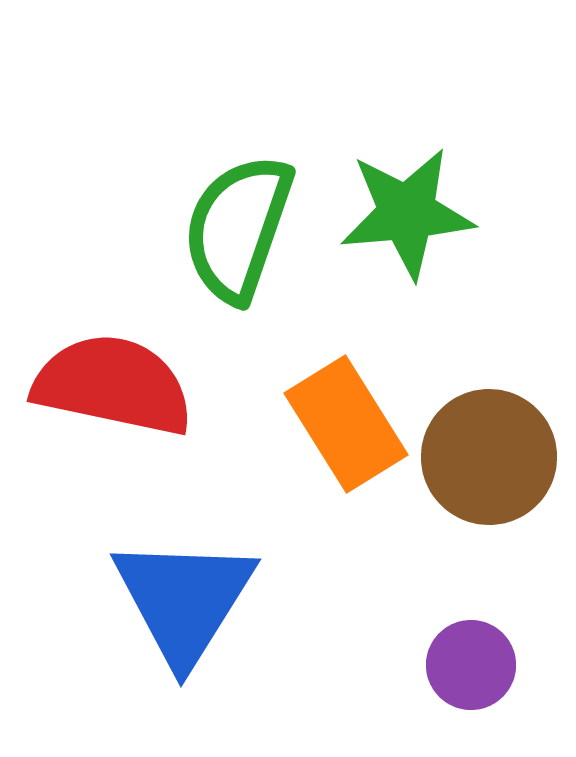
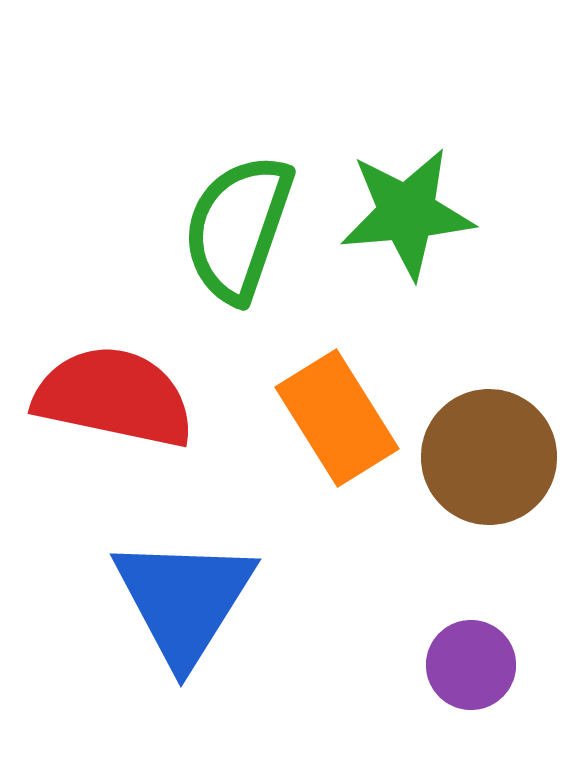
red semicircle: moved 1 px right, 12 px down
orange rectangle: moved 9 px left, 6 px up
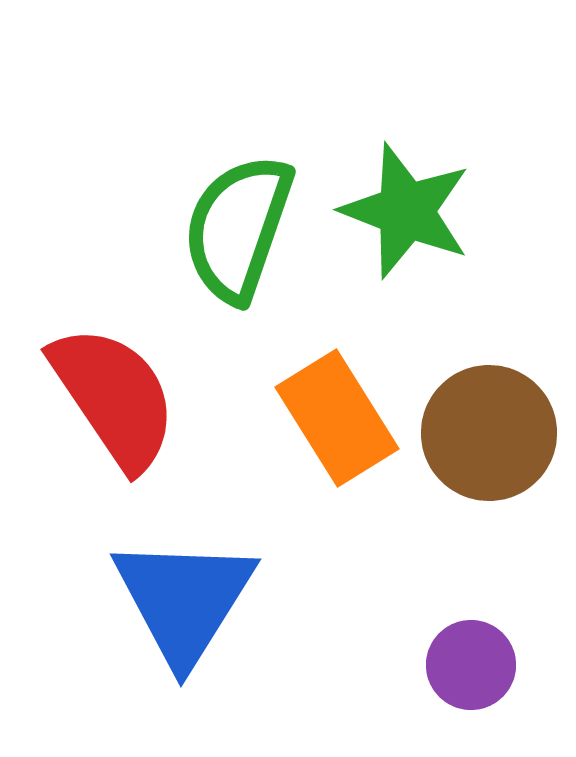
green star: moved 1 px left, 2 px up; rotated 26 degrees clockwise
red semicircle: rotated 44 degrees clockwise
brown circle: moved 24 px up
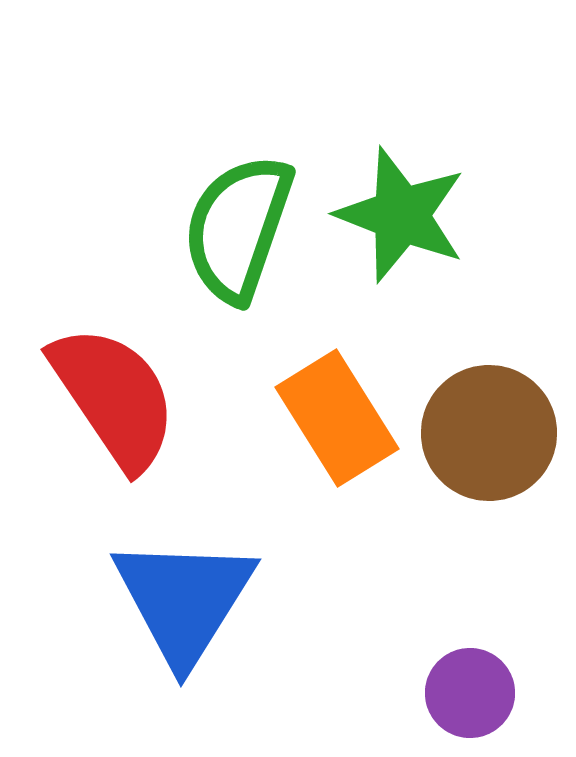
green star: moved 5 px left, 4 px down
purple circle: moved 1 px left, 28 px down
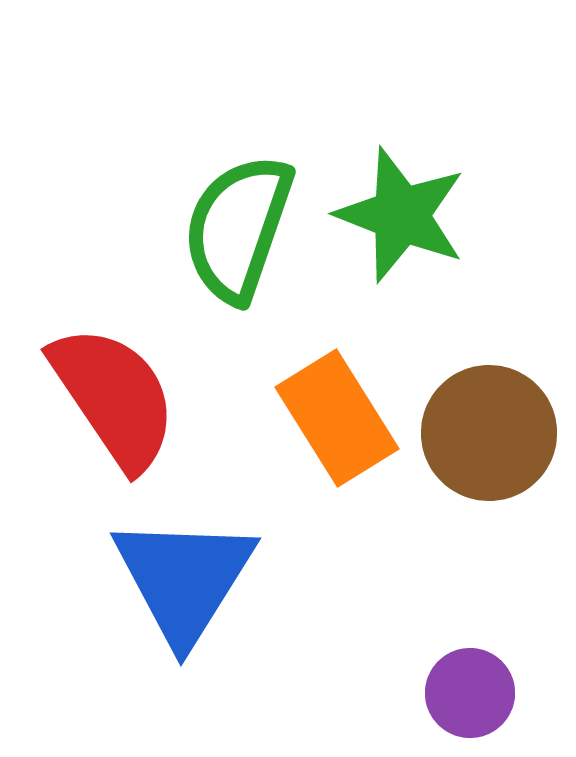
blue triangle: moved 21 px up
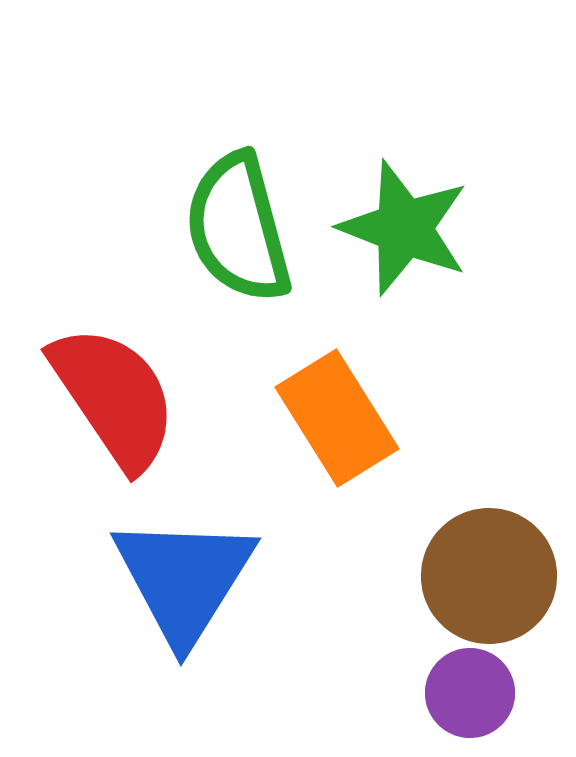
green star: moved 3 px right, 13 px down
green semicircle: rotated 34 degrees counterclockwise
brown circle: moved 143 px down
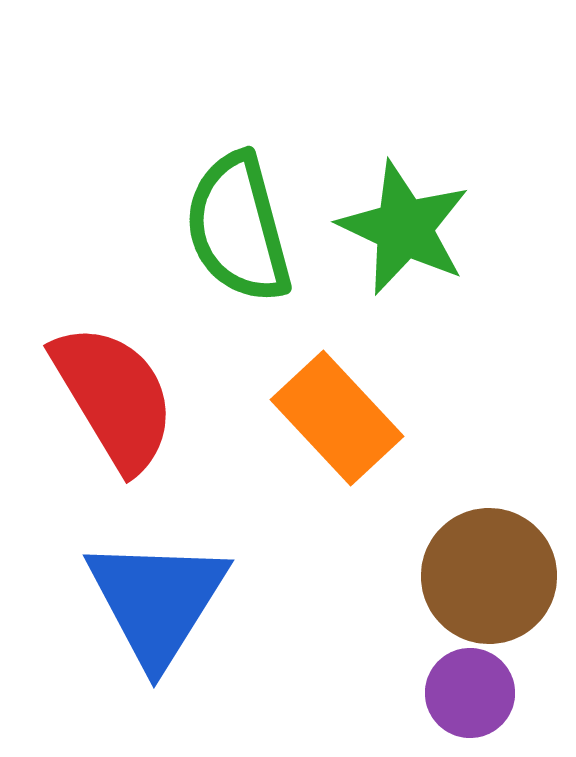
green star: rotated 4 degrees clockwise
red semicircle: rotated 3 degrees clockwise
orange rectangle: rotated 11 degrees counterclockwise
blue triangle: moved 27 px left, 22 px down
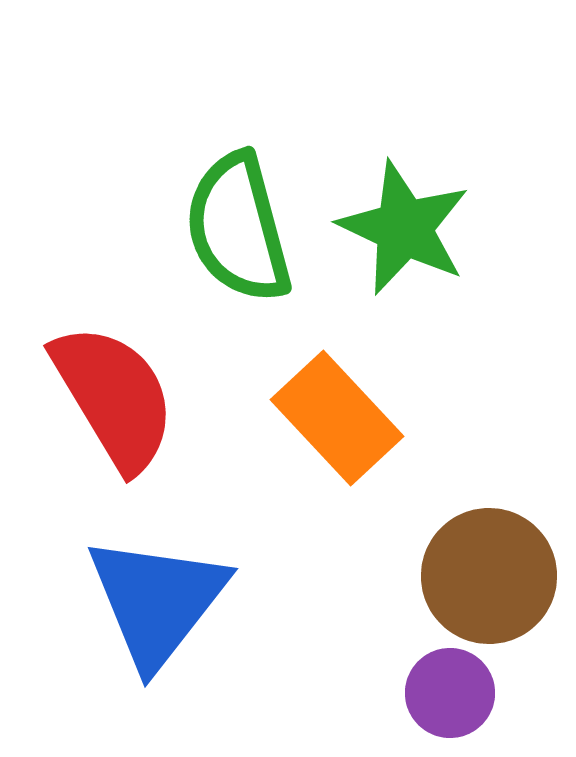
blue triangle: rotated 6 degrees clockwise
purple circle: moved 20 px left
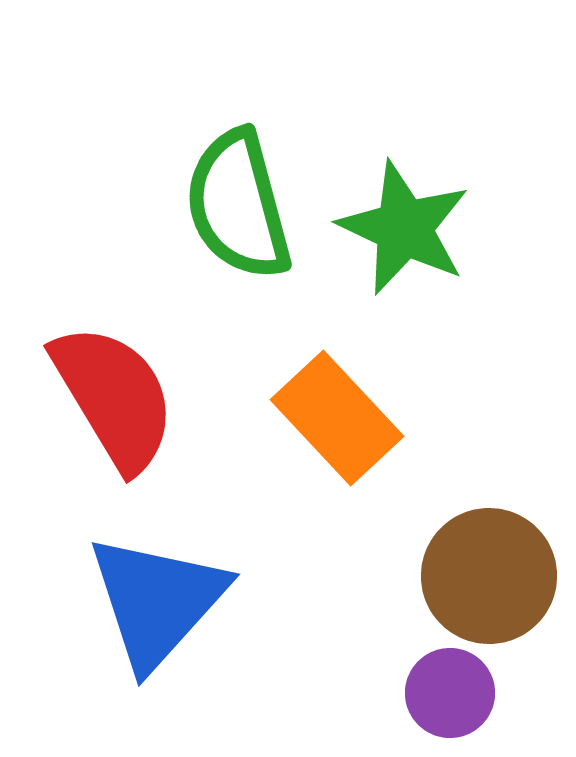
green semicircle: moved 23 px up
blue triangle: rotated 4 degrees clockwise
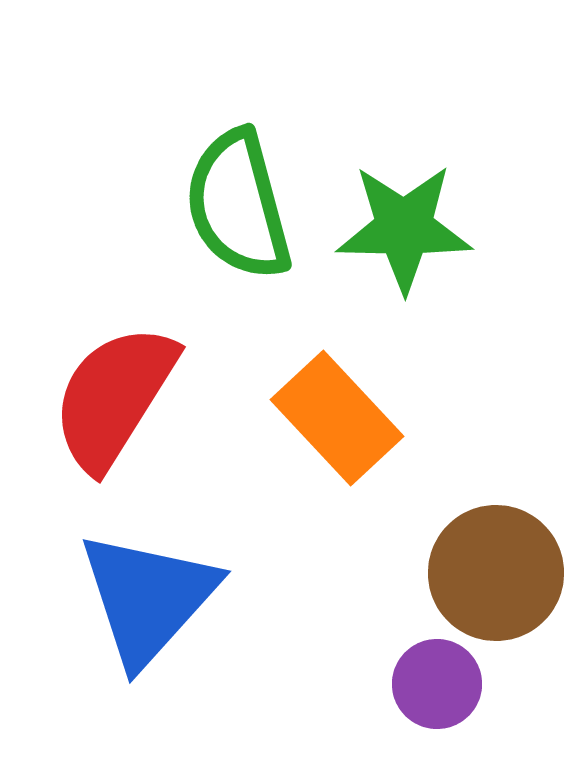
green star: rotated 24 degrees counterclockwise
red semicircle: rotated 117 degrees counterclockwise
brown circle: moved 7 px right, 3 px up
blue triangle: moved 9 px left, 3 px up
purple circle: moved 13 px left, 9 px up
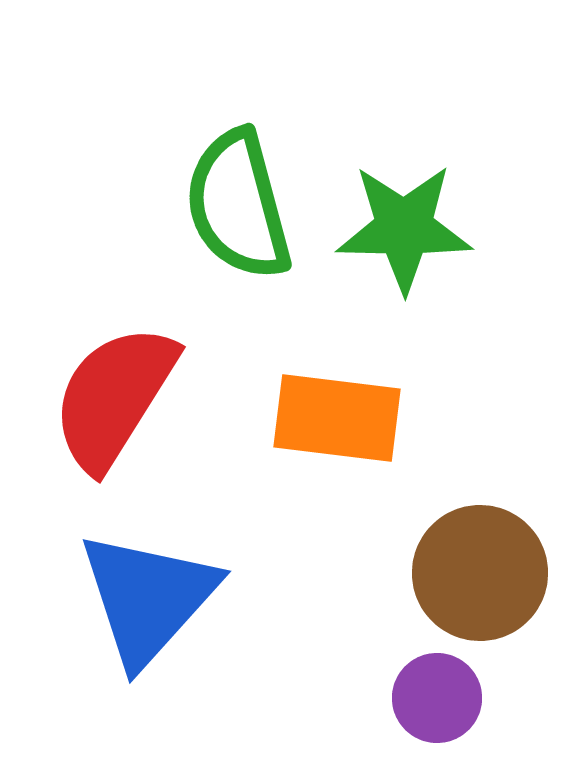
orange rectangle: rotated 40 degrees counterclockwise
brown circle: moved 16 px left
purple circle: moved 14 px down
